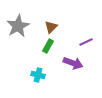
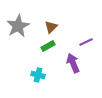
green rectangle: rotated 32 degrees clockwise
purple arrow: rotated 132 degrees counterclockwise
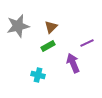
gray star: rotated 15 degrees clockwise
purple line: moved 1 px right, 1 px down
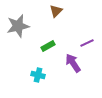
brown triangle: moved 5 px right, 16 px up
purple arrow: rotated 12 degrees counterclockwise
